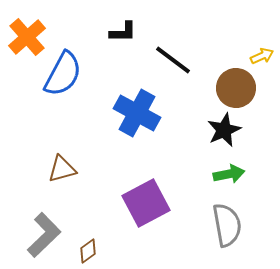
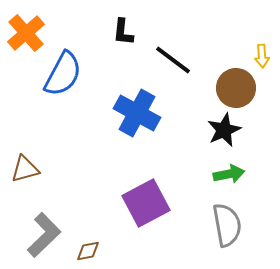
black L-shape: rotated 96 degrees clockwise
orange cross: moved 1 px left, 4 px up
yellow arrow: rotated 110 degrees clockwise
brown triangle: moved 37 px left
brown diamond: rotated 25 degrees clockwise
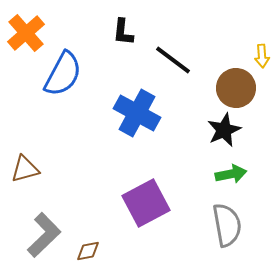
green arrow: moved 2 px right
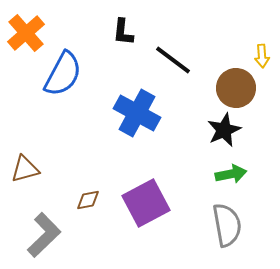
brown diamond: moved 51 px up
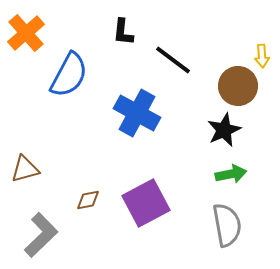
blue semicircle: moved 6 px right, 1 px down
brown circle: moved 2 px right, 2 px up
gray L-shape: moved 3 px left
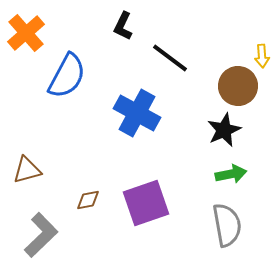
black L-shape: moved 6 px up; rotated 20 degrees clockwise
black line: moved 3 px left, 2 px up
blue semicircle: moved 2 px left, 1 px down
brown triangle: moved 2 px right, 1 px down
purple square: rotated 9 degrees clockwise
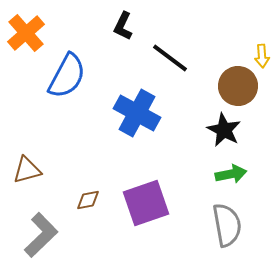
black star: rotated 20 degrees counterclockwise
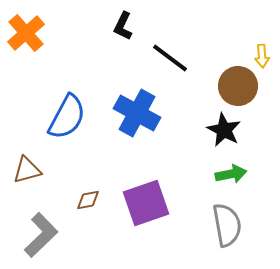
blue semicircle: moved 41 px down
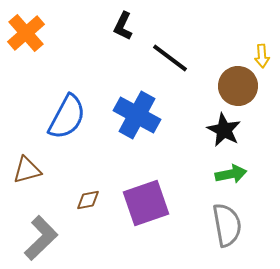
blue cross: moved 2 px down
gray L-shape: moved 3 px down
